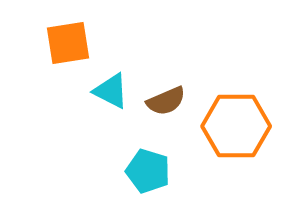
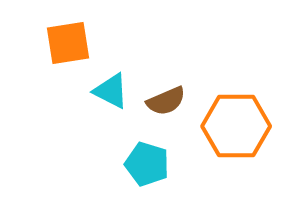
cyan pentagon: moved 1 px left, 7 px up
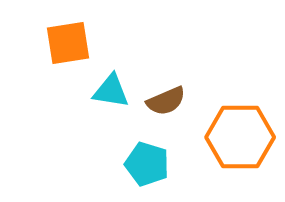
cyan triangle: rotated 18 degrees counterclockwise
orange hexagon: moved 4 px right, 11 px down
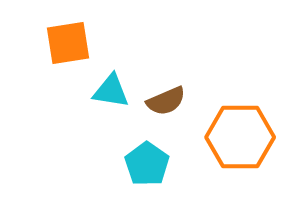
cyan pentagon: rotated 18 degrees clockwise
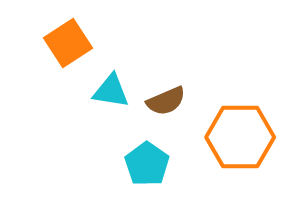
orange square: rotated 24 degrees counterclockwise
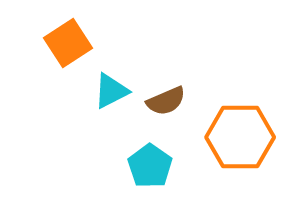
cyan triangle: rotated 36 degrees counterclockwise
cyan pentagon: moved 3 px right, 2 px down
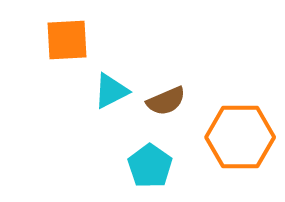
orange square: moved 1 px left, 3 px up; rotated 30 degrees clockwise
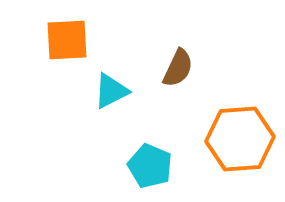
brown semicircle: moved 12 px right, 33 px up; rotated 42 degrees counterclockwise
orange hexagon: moved 2 px down; rotated 4 degrees counterclockwise
cyan pentagon: rotated 12 degrees counterclockwise
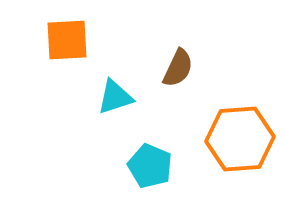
cyan triangle: moved 4 px right, 6 px down; rotated 9 degrees clockwise
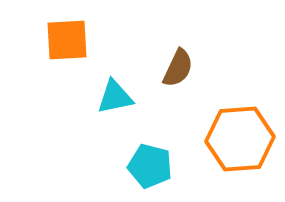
cyan triangle: rotated 6 degrees clockwise
cyan pentagon: rotated 9 degrees counterclockwise
